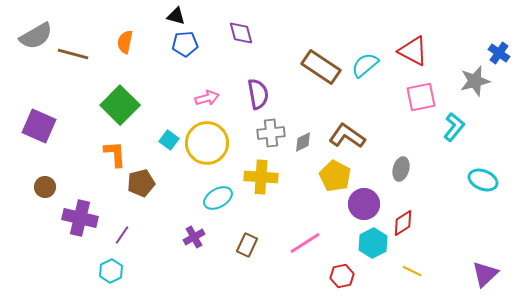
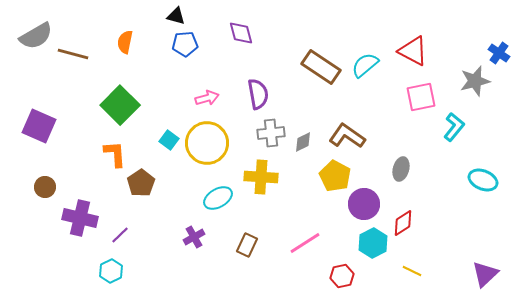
brown pentagon at (141, 183): rotated 20 degrees counterclockwise
purple line at (122, 235): moved 2 px left; rotated 12 degrees clockwise
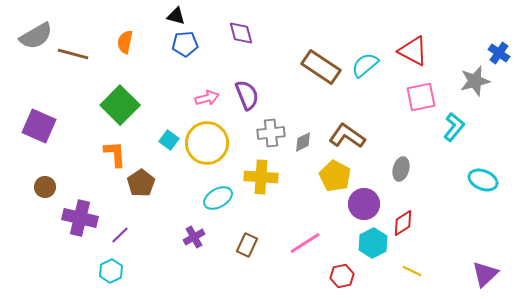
purple semicircle at (258, 94): moved 11 px left, 1 px down; rotated 12 degrees counterclockwise
